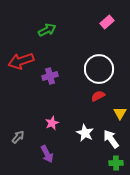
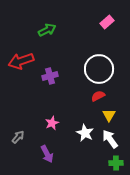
yellow triangle: moved 11 px left, 2 px down
white arrow: moved 1 px left
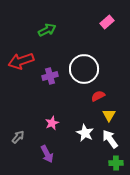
white circle: moved 15 px left
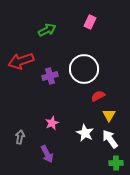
pink rectangle: moved 17 px left; rotated 24 degrees counterclockwise
gray arrow: moved 2 px right; rotated 32 degrees counterclockwise
